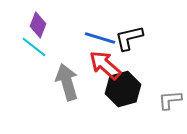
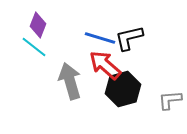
gray arrow: moved 3 px right, 1 px up
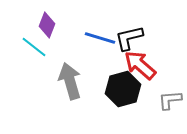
purple diamond: moved 9 px right
red arrow: moved 35 px right
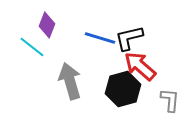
cyan line: moved 2 px left
red arrow: moved 1 px down
gray L-shape: rotated 100 degrees clockwise
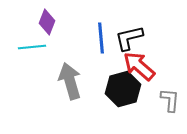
purple diamond: moved 3 px up
blue line: moved 1 px right; rotated 68 degrees clockwise
cyan line: rotated 44 degrees counterclockwise
red arrow: moved 1 px left
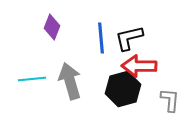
purple diamond: moved 5 px right, 5 px down
cyan line: moved 32 px down
red arrow: rotated 40 degrees counterclockwise
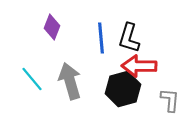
black L-shape: rotated 60 degrees counterclockwise
cyan line: rotated 56 degrees clockwise
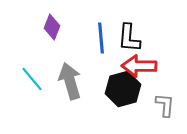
black L-shape: rotated 12 degrees counterclockwise
gray L-shape: moved 5 px left, 5 px down
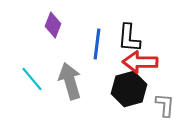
purple diamond: moved 1 px right, 2 px up
blue line: moved 4 px left, 6 px down; rotated 12 degrees clockwise
red arrow: moved 1 px right, 4 px up
black hexagon: moved 6 px right
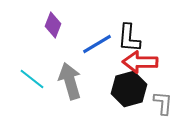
blue line: rotated 52 degrees clockwise
cyan line: rotated 12 degrees counterclockwise
gray L-shape: moved 2 px left, 2 px up
